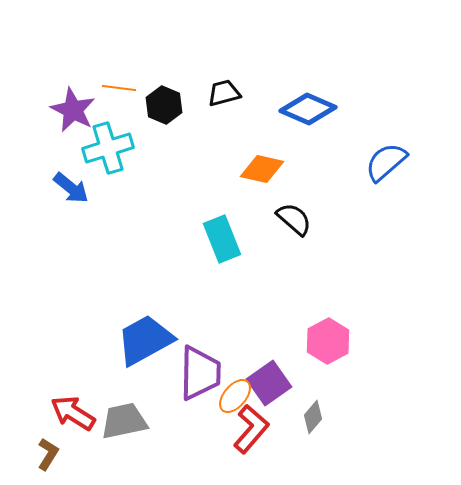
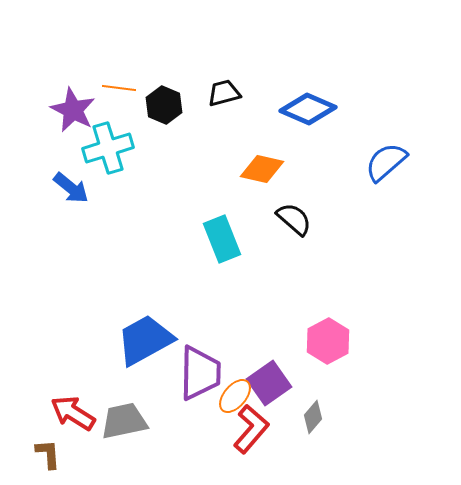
brown L-shape: rotated 36 degrees counterclockwise
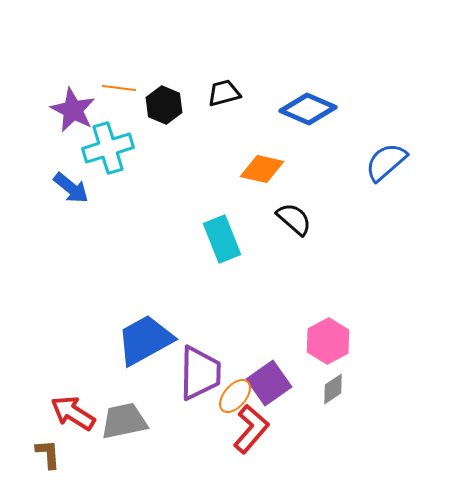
gray diamond: moved 20 px right, 28 px up; rotated 16 degrees clockwise
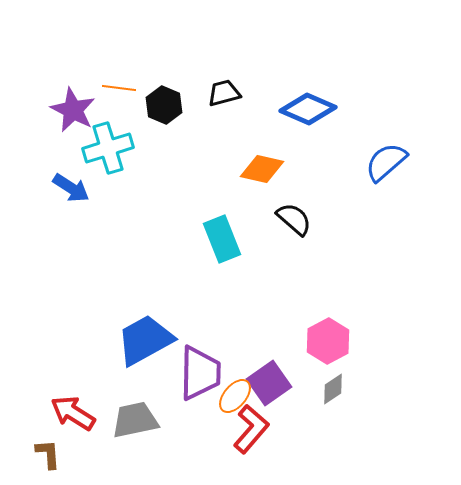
blue arrow: rotated 6 degrees counterclockwise
gray trapezoid: moved 11 px right, 1 px up
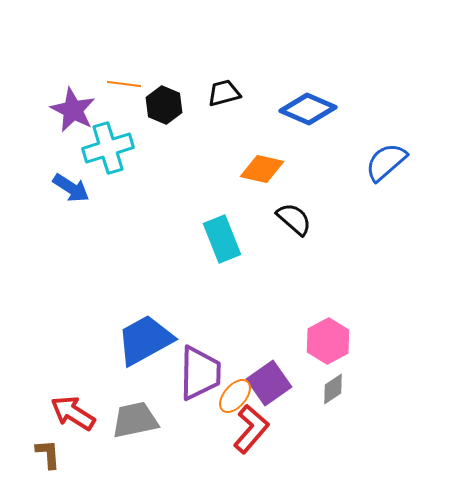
orange line: moved 5 px right, 4 px up
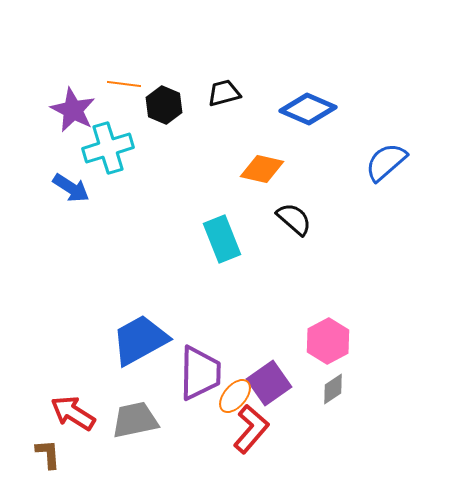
blue trapezoid: moved 5 px left
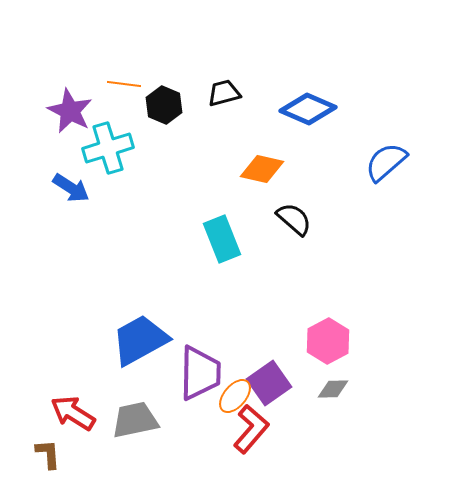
purple star: moved 3 px left, 1 px down
gray diamond: rotated 32 degrees clockwise
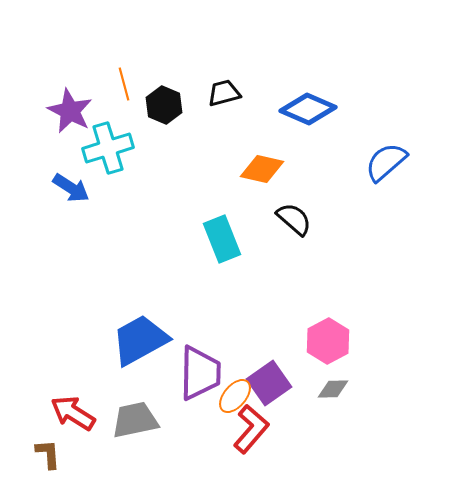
orange line: rotated 68 degrees clockwise
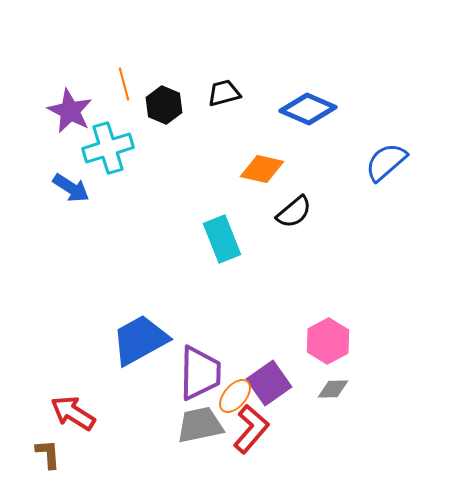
black semicircle: moved 7 px up; rotated 99 degrees clockwise
gray trapezoid: moved 65 px right, 5 px down
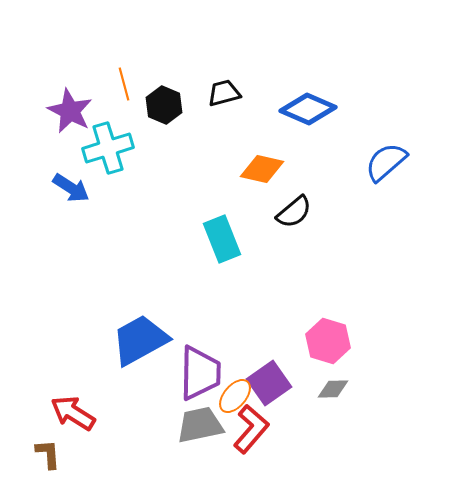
pink hexagon: rotated 15 degrees counterclockwise
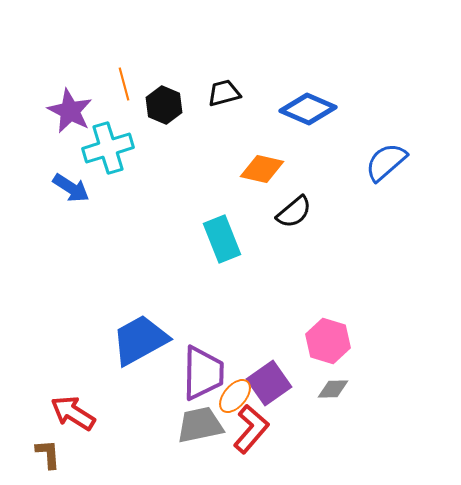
purple trapezoid: moved 3 px right
